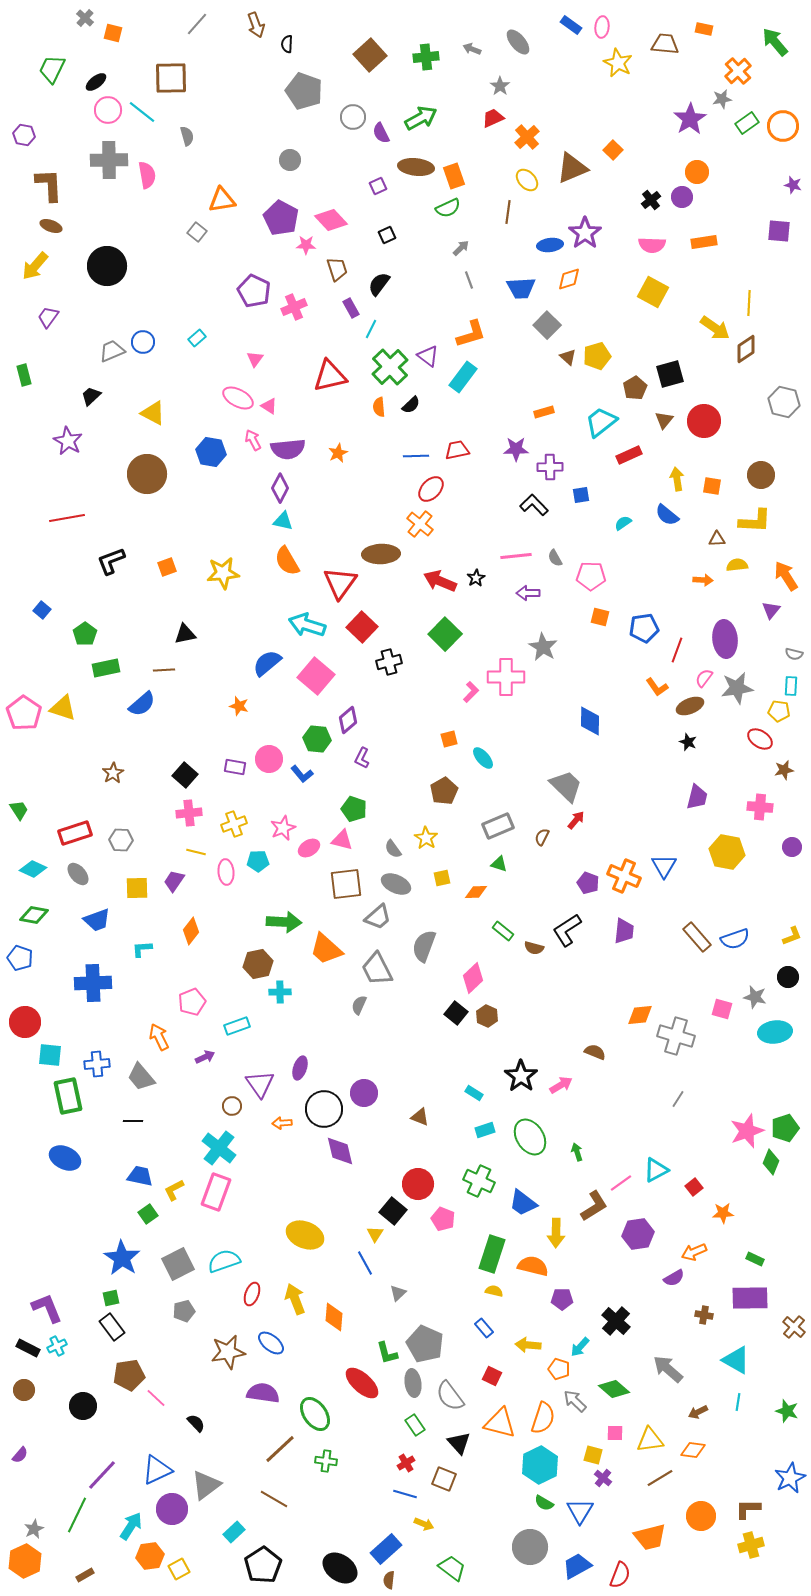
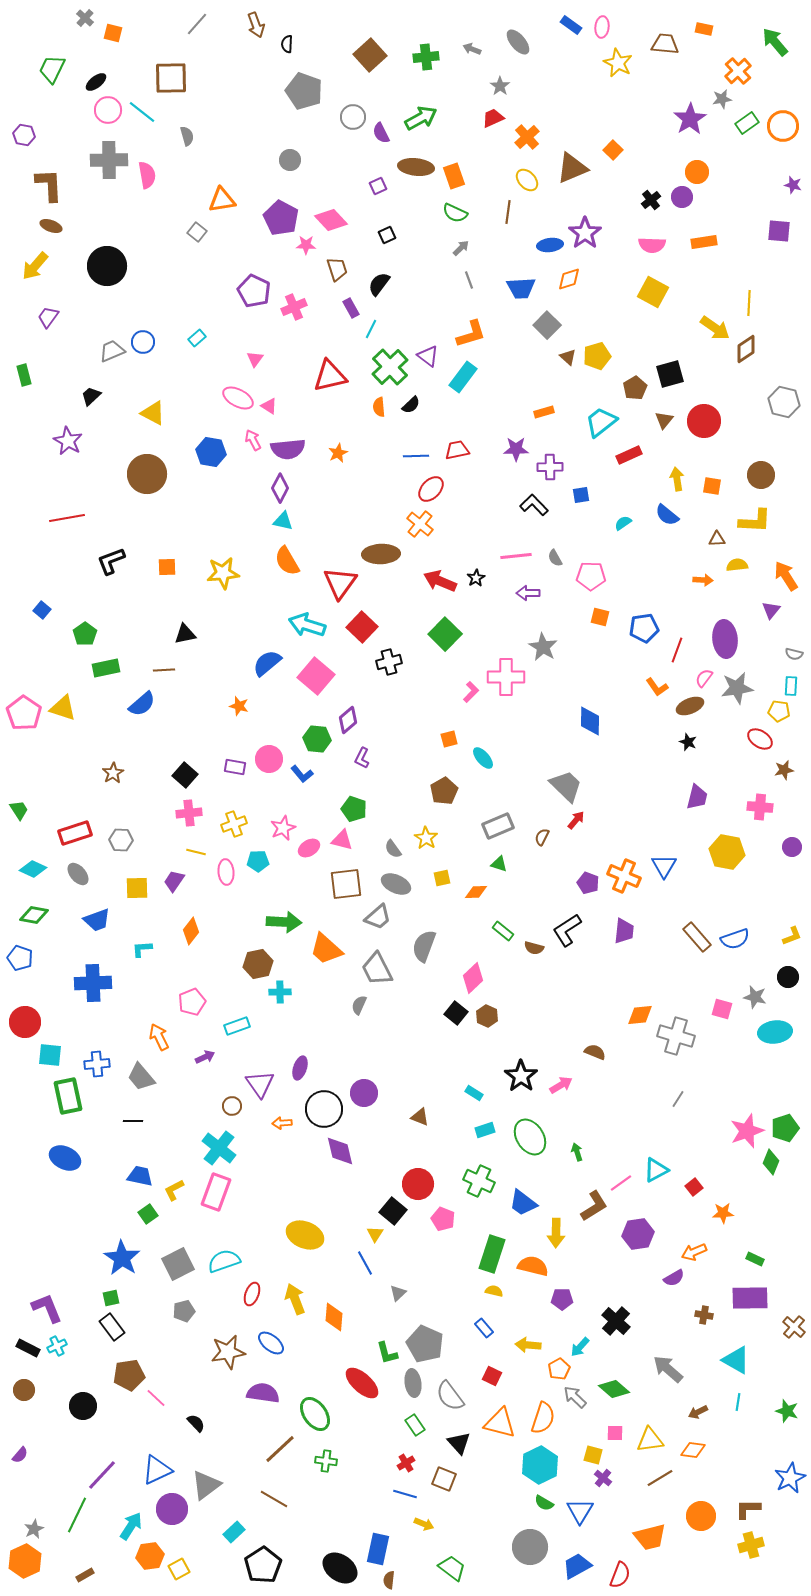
green semicircle at (448, 208): moved 7 px right, 5 px down; rotated 50 degrees clockwise
orange square at (167, 567): rotated 18 degrees clockwise
orange pentagon at (559, 1369): rotated 25 degrees clockwise
gray arrow at (575, 1401): moved 4 px up
blue rectangle at (386, 1549): moved 8 px left; rotated 36 degrees counterclockwise
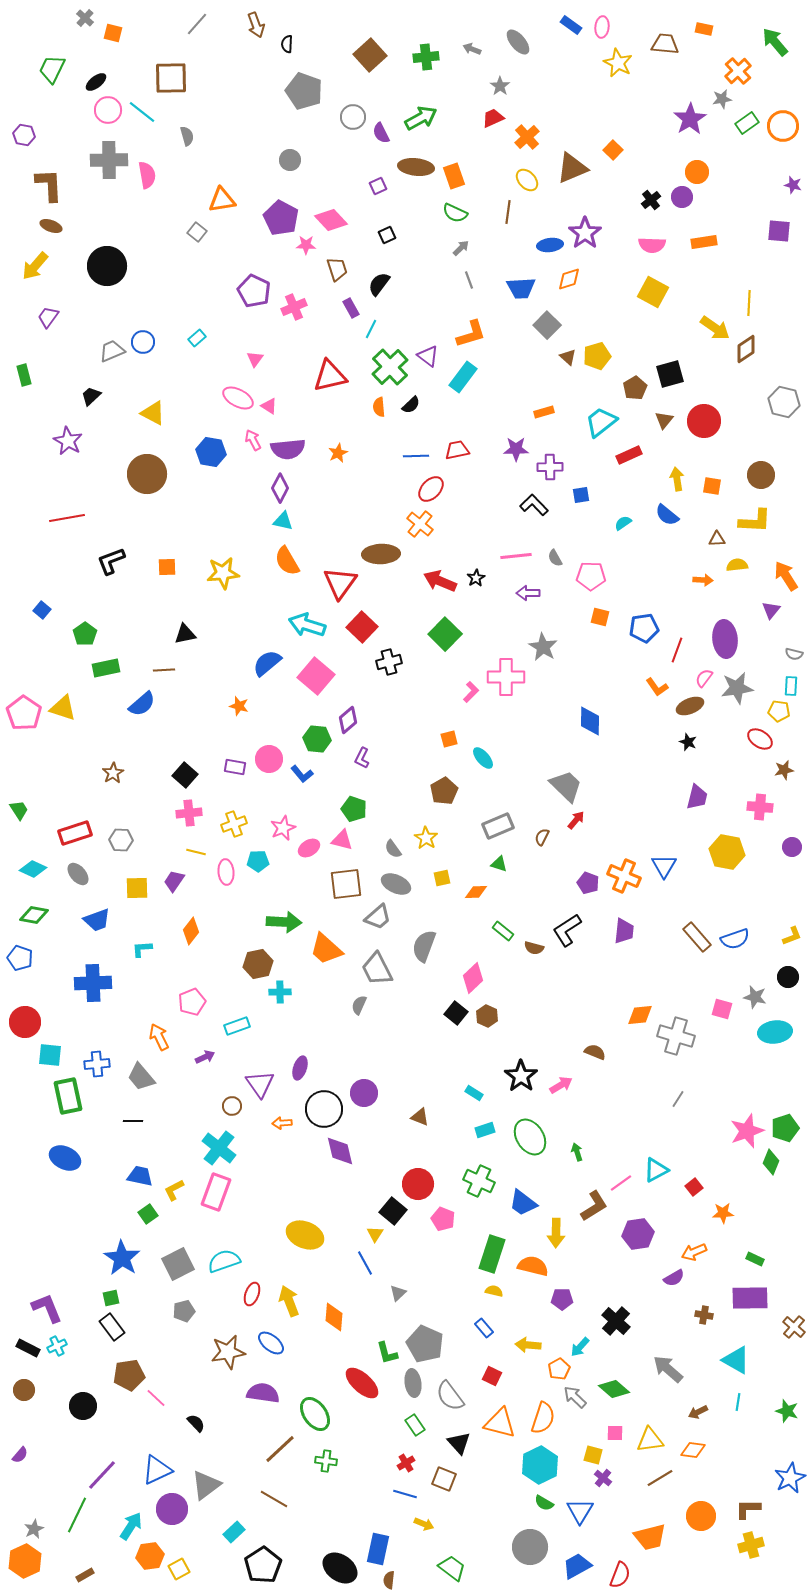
yellow arrow at (295, 1299): moved 6 px left, 2 px down
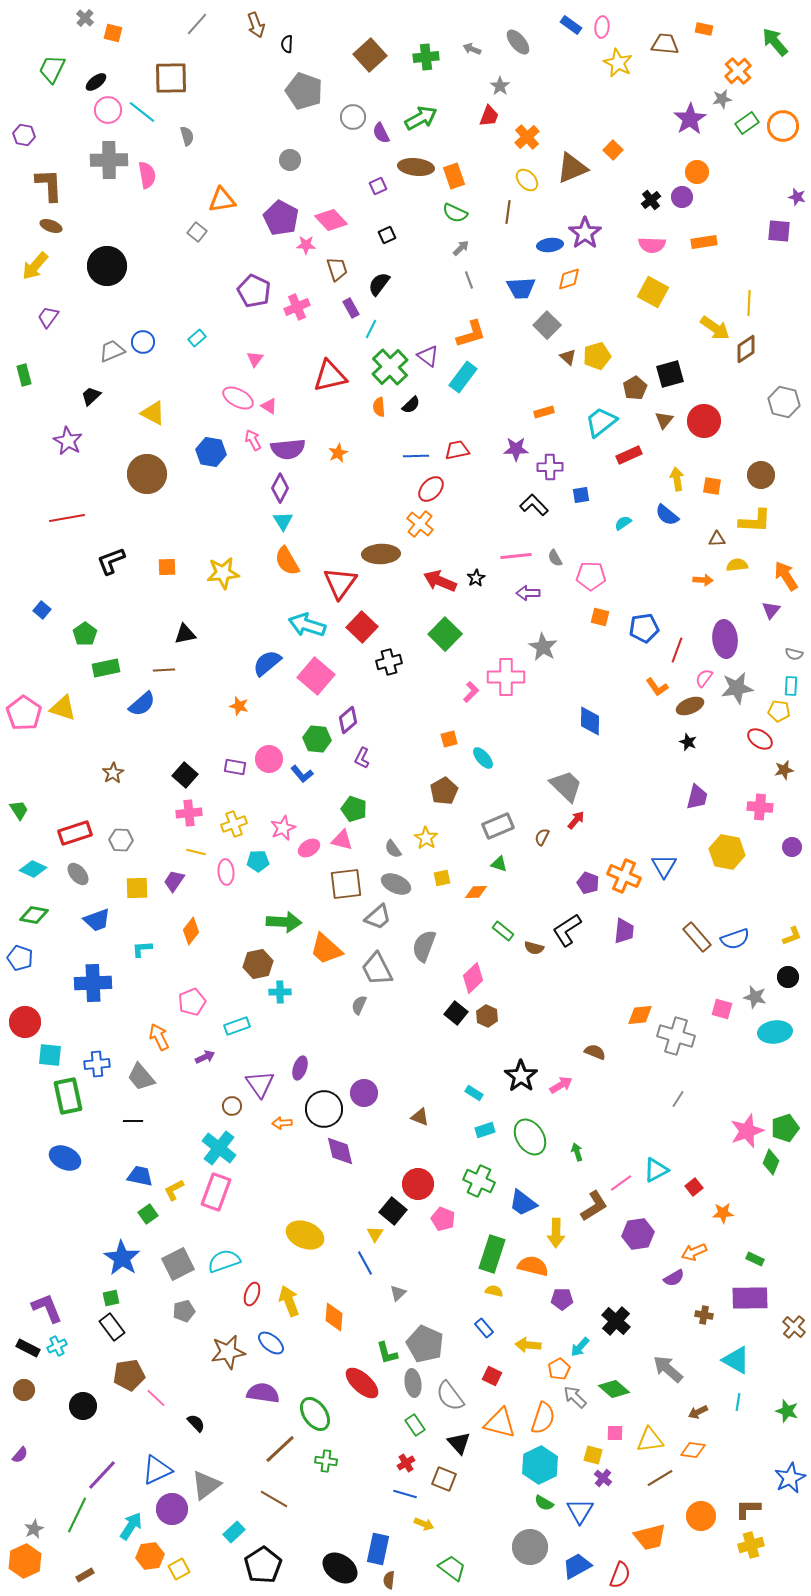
red trapezoid at (493, 118): moved 4 px left, 2 px up; rotated 135 degrees clockwise
purple star at (793, 185): moved 4 px right, 12 px down
pink cross at (294, 307): moved 3 px right
cyan triangle at (283, 521): rotated 45 degrees clockwise
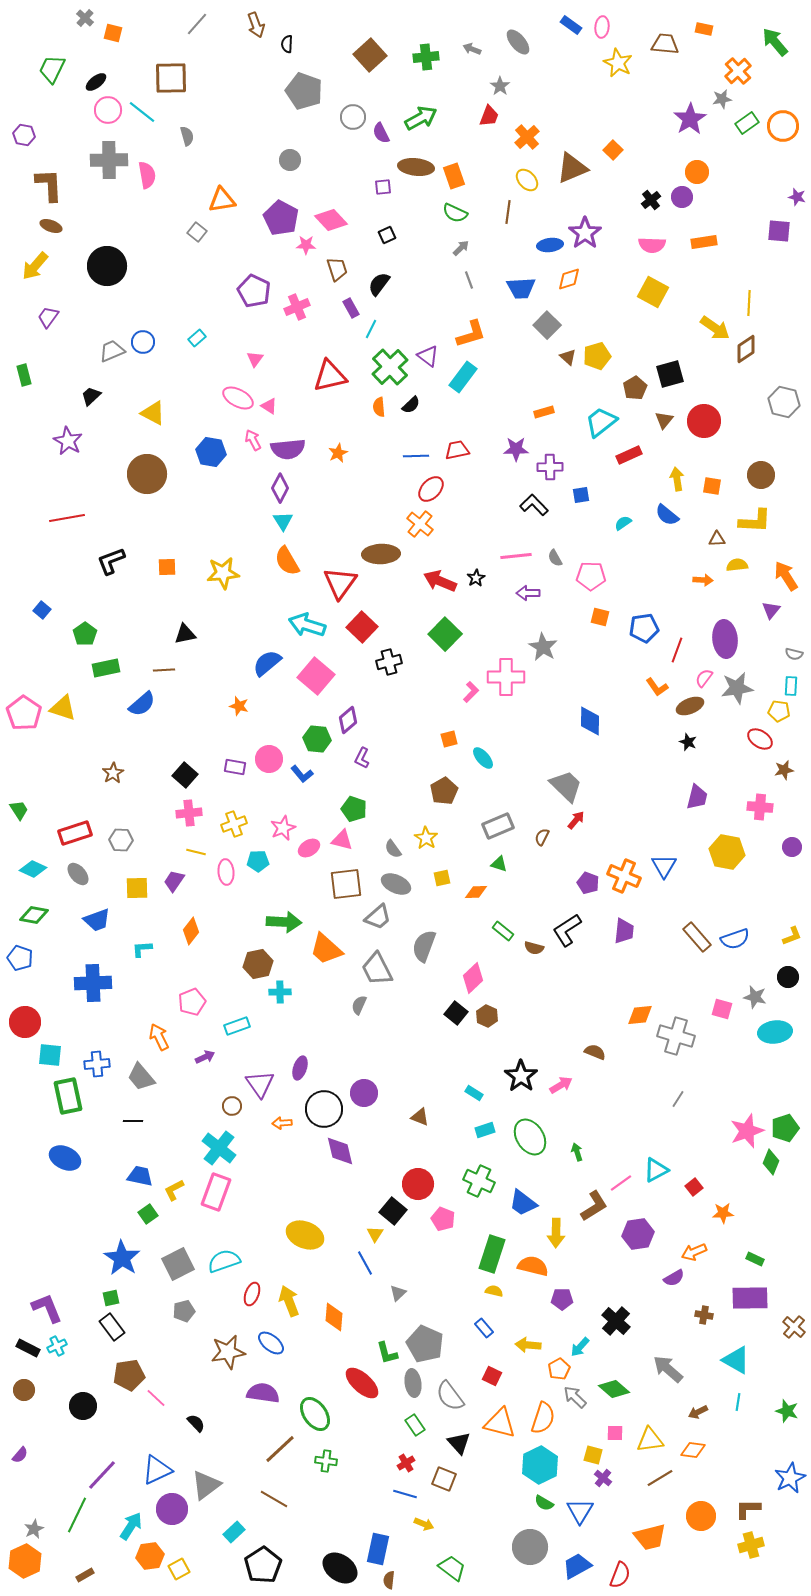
purple square at (378, 186): moved 5 px right, 1 px down; rotated 18 degrees clockwise
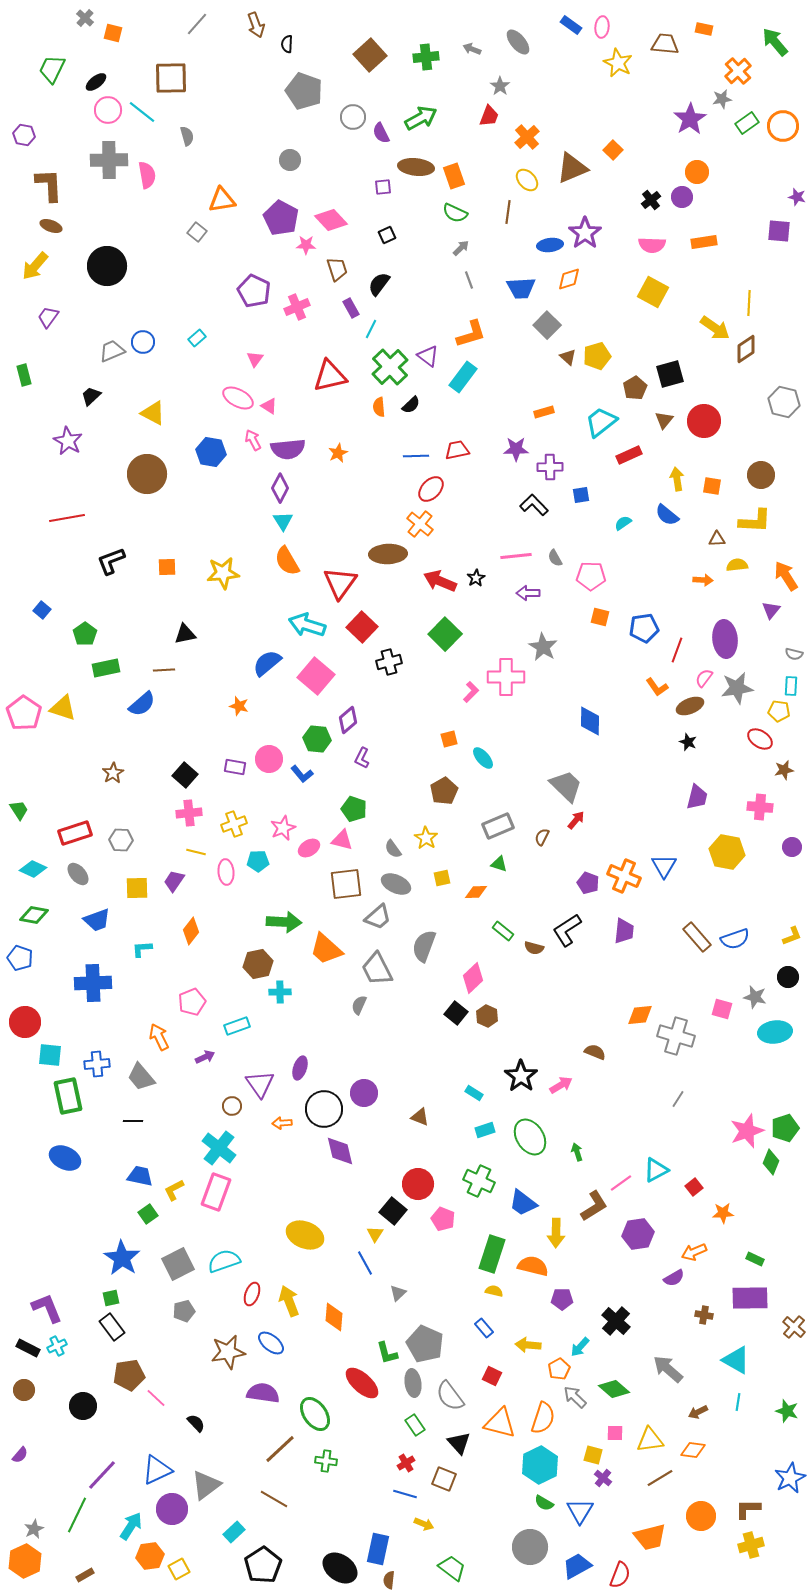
brown ellipse at (381, 554): moved 7 px right
